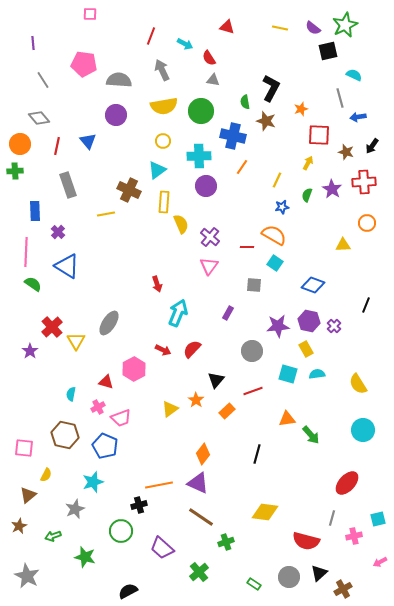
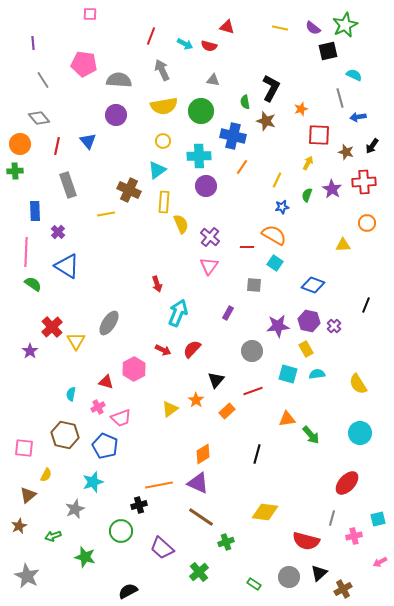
red semicircle at (209, 58): moved 12 px up; rotated 42 degrees counterclockwise
cyan circle at (363, 430): moved 3 px left, 3 px down
orange diamond at (203, 454): rotated 20 degrees clockwise
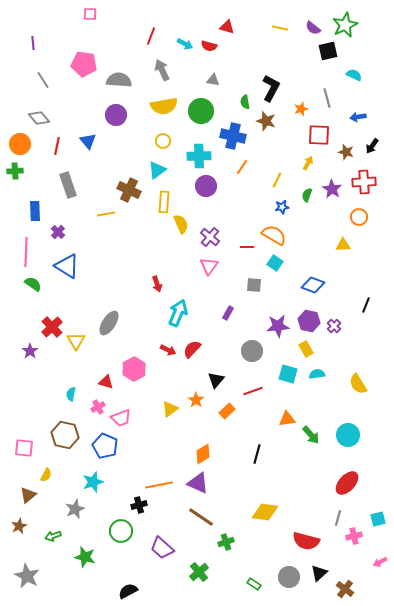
gray line at (340, 98): moved 13 px left
orange circle at (367, 223): moved 8 px left, 6 px up
red arrow at (163, 350): moved 5 px right
cyan circle at (360, 433): moved 12 px left, 2 px down
gray line at (332, 518): moved 6 px right
brown cross at (343, 589): moved 2 px right; rotated 24 degrees counterclockwise
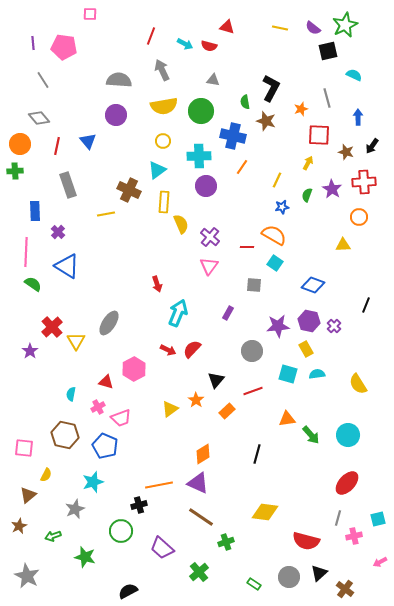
pink pentagon at (84, 64): moved 20 px left, 17 px up
blue arrow at (358, 117): rotated 98 degrees clockwise
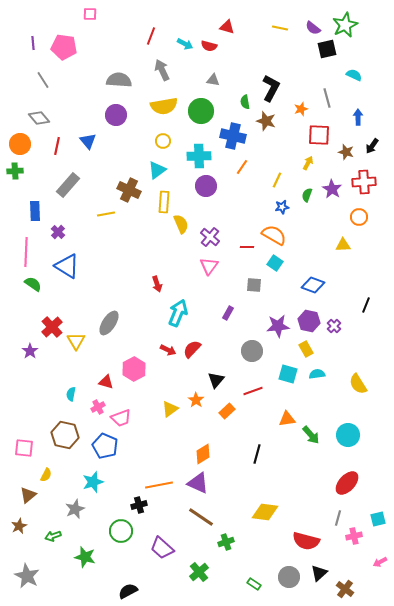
black square at (328, 51): moved 1 px left, 2 px up
gray rectangle at (68, 185): rotated 60 degrees clockwise
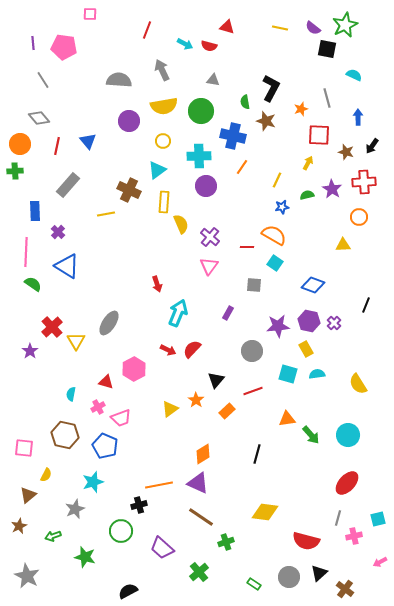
red line at (151, 36): moved 4 px left, 6 px up
black square at (327, 49): rotated 24 degrees clockwise
purple circle at (116, 115): moved 13 px right, 6 px down
green semicircle at (307, 195): rotated 56 degrees clockwise
purple cross at (334, 326): moved 3 px up
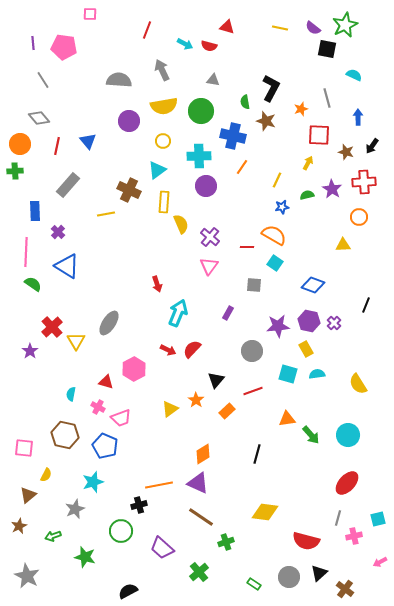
pink cross at (98, 407): rotated 32 degrees counterclockwise
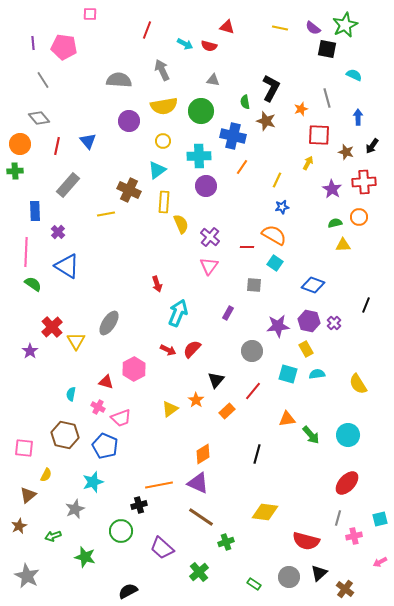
green semicircle at (307, 195): moved 28 px right, 28 px down
red line at (253, 391): rotated 30 degrees counterclockwise
cyan square at (378, 519): moved 2 px right
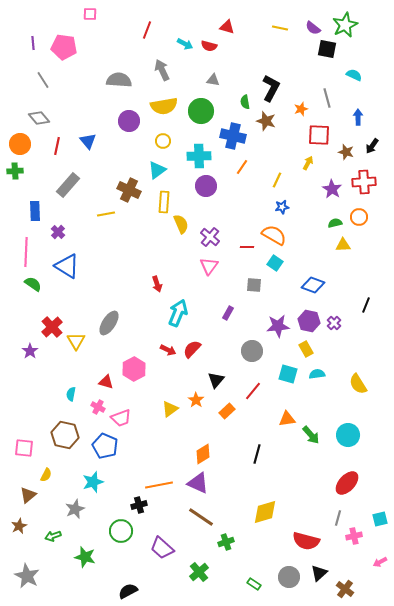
yellow diamond at (265, 512): rotated 24 degrees counterclockwise
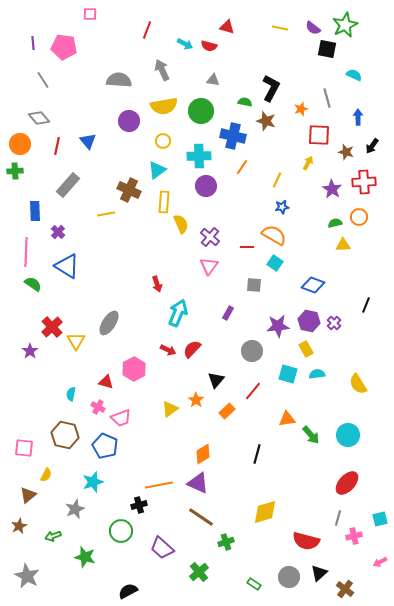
green semicircle at (245, 102): rotated 112 degrees clockwise
